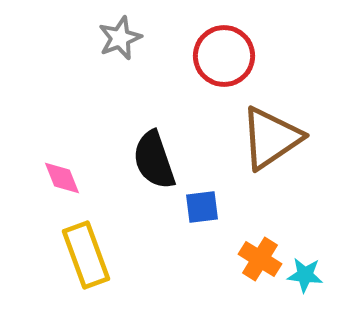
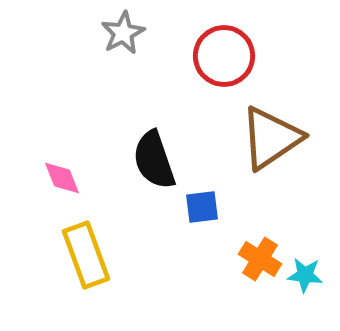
gray star: moved 3 px right, 5 px up; rotated 6 degrees counterclockwise
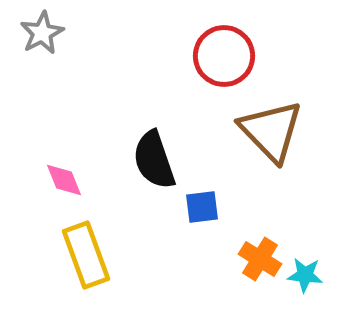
gray star: moved 81 px left
brown triangle: moved 7 px up; rotated 40 degrees counterclockwise
pink diamond: moved 2 px right, 2 px down
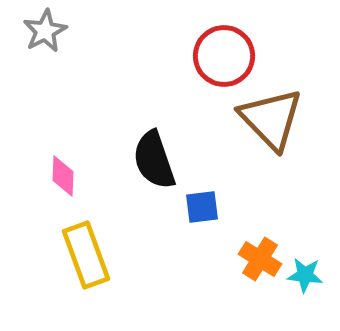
gray star: moved 3 px right, 2 px up
brown triangle: moved 12 px up
pink diamond: moved 1 px left, 4 px up; rotated 24 degrees clockwise
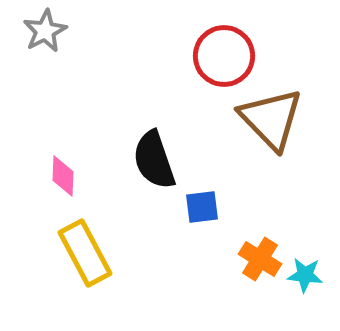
yellow rectangle: moved 1 px left, 2 px up; rotated 8 degrees counterclockwise
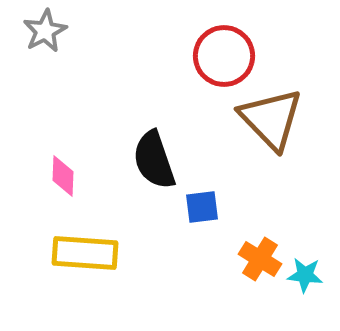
yellow rectangle: rotated 58 degrees counterclockwise
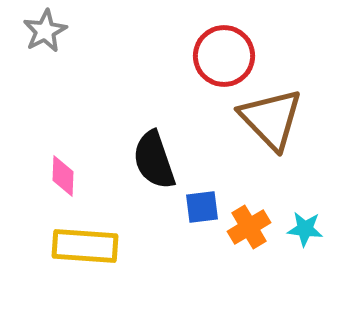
yellow rectangle: moved 7 px up
orange cross: moved 11 px left, 32 px up; rotated 27 degrees clockwise
cyan star: moved 46 px up
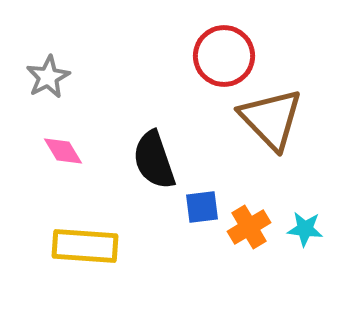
gray star: moved 3 px right, 46 px down
pink diamond: moved 25 px up; rotated 33 degrees counterclockwise
